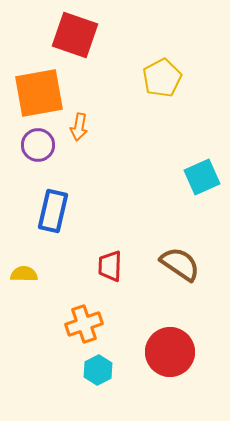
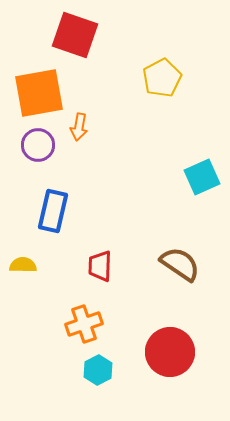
red trapezoid: moved 10 px left
yellow semicircle: moved 1 px left, 9 px up
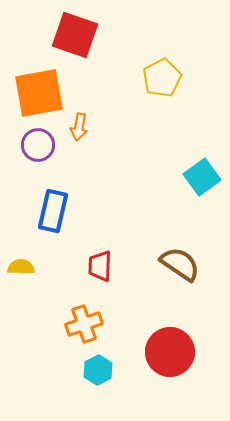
cyan square: rotated 12 degrees counterclockwise
yellow semicircle: moved 2 px left, 2 px down
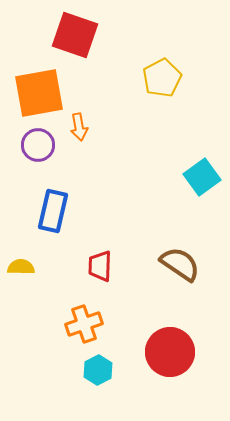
orange arrow: rotated 20 degrees counterclockwise
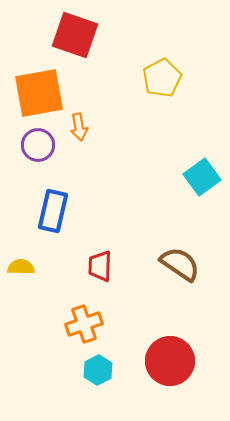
red circle: moved 9 px down
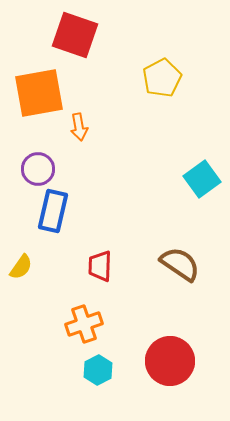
purple circle: moved 24 px down
cyan square: moved 2 px down
yellow semicircle: rotated 124 degrees clockwise
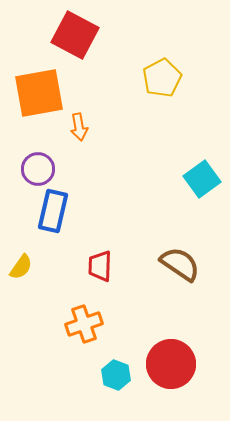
red square: rotated 9 degrees clockwise
red circle: moved 1 px right, 3 px down
cyan hexagon: moved 18 px right, 5 px down; rotated 12 degrees counterclockwise
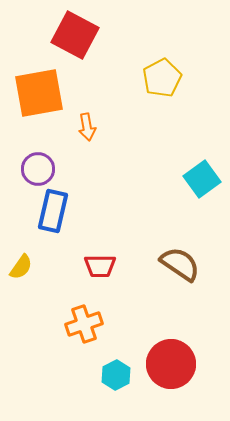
orange arrow: moved 8 px right
red trapezoid: rotated 92 degrees counterclockwise
cyan hexagon: rotated 12 degrees clockwise
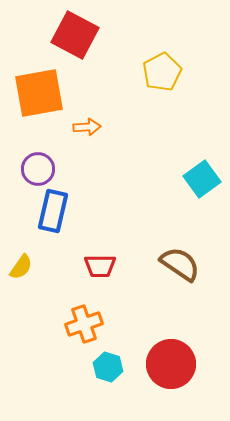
yellow pentagon: moved 6 px up
orange arrow: rotated 84 degrees counterclockwise
cyan hexagon: moved 8 px left, 8 px up; rotated 16 degrees counterclockwise
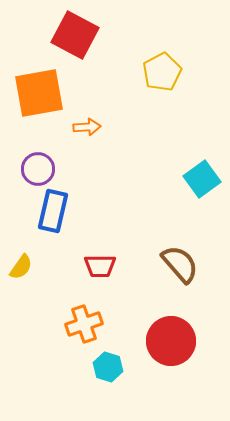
brown semicircle: rotated 15 degrees clockwise
red circle: moved 23 px up
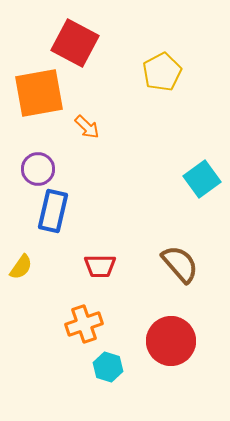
red square: moved 8 px down
orange arrow: rotated 48 degrees clockwise
